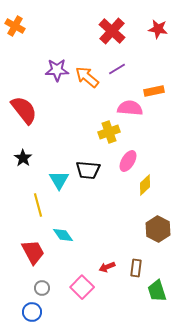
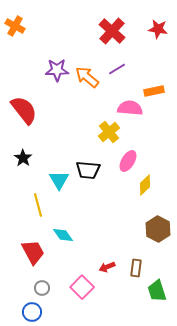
yellow cross: rotated 20 degrees counterclockwise
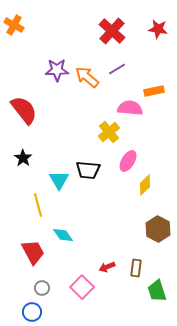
orange cross: moved 1 px left, 1 px up
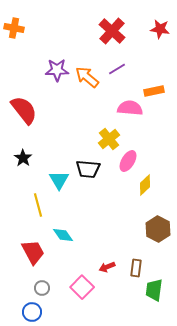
orange cross: moved 3 px down; rotated 18 degrees counterclockwise
red star: moved 2 px right
yellow cross: moved 7 px down
black trapezoid: moved 1 px up
green trapezoid: moved 3 px left, 1 px up; rotated 25 degrees clockwise
